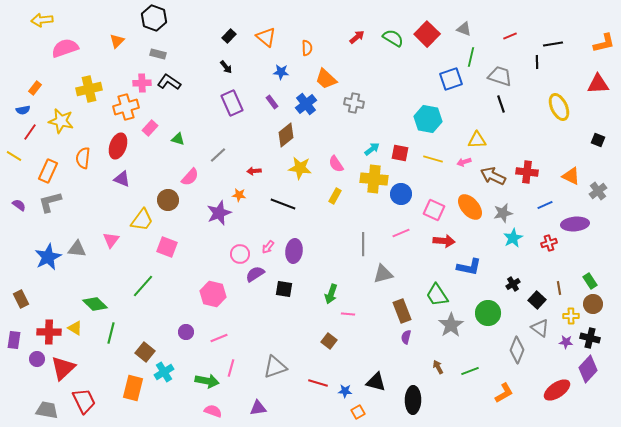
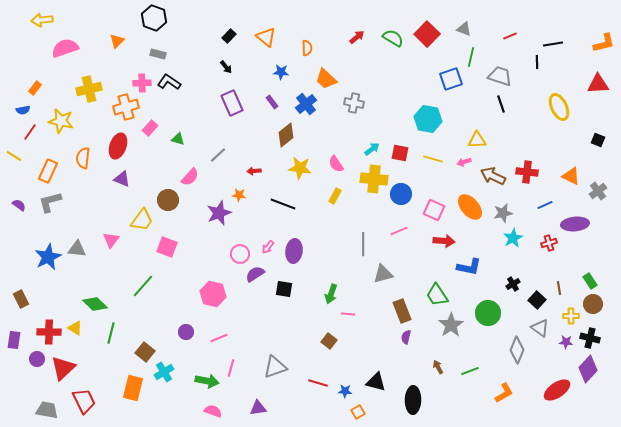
pink line at (401, 233): moved 2 px left, 2 px up
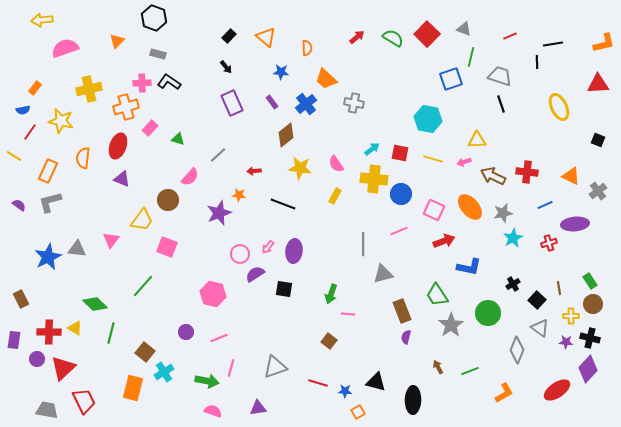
red arrow at (444, 241): rotated 25 degrees counterclockwise
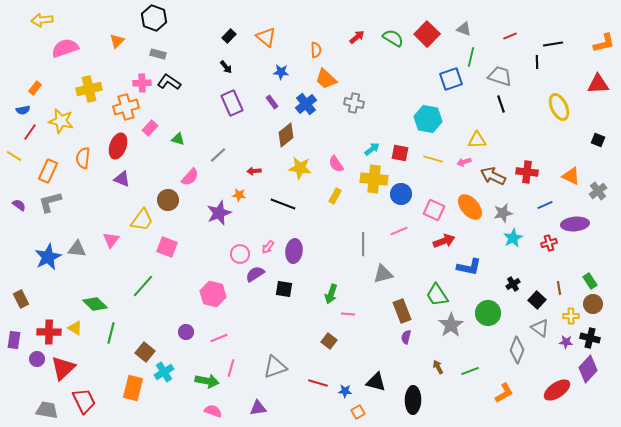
orange semicircle at (307, 48): moved 9 px right, 2 px down
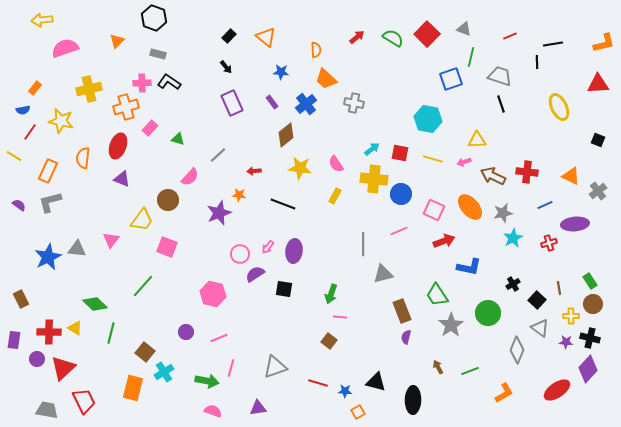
pink line at (348, 314): moved 8 px left, 3 px down
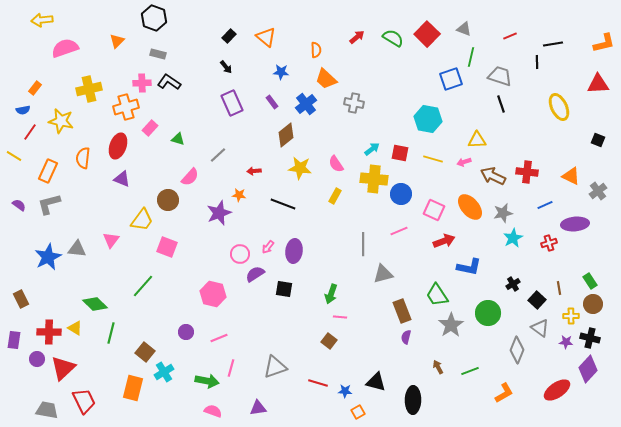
gray L-shape at (50, 202): moved 1 px left, 2 px down
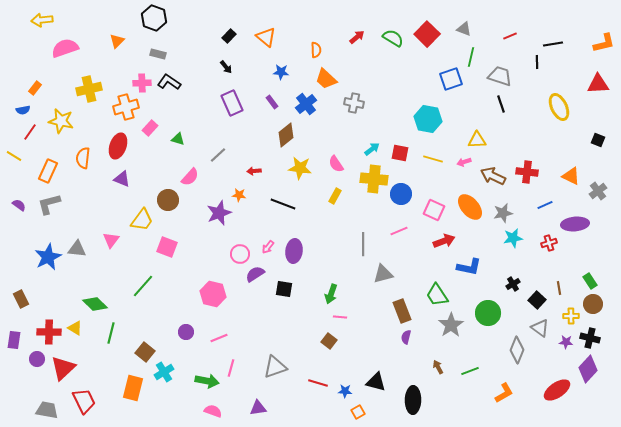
cyan star at (513, 238): rotated 18 degrees clockwise
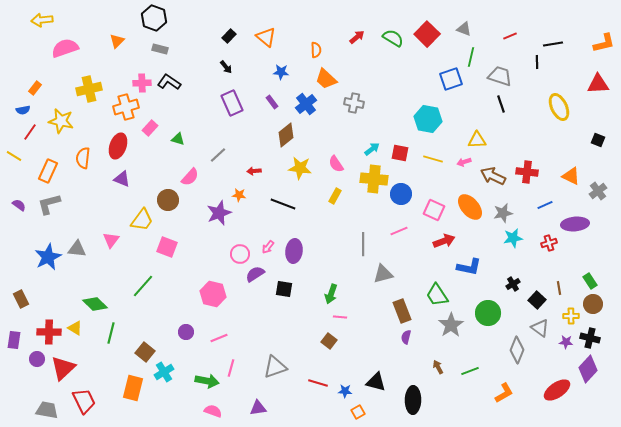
gray rectangle at (158, 54): moved 2 px right, 5 px up
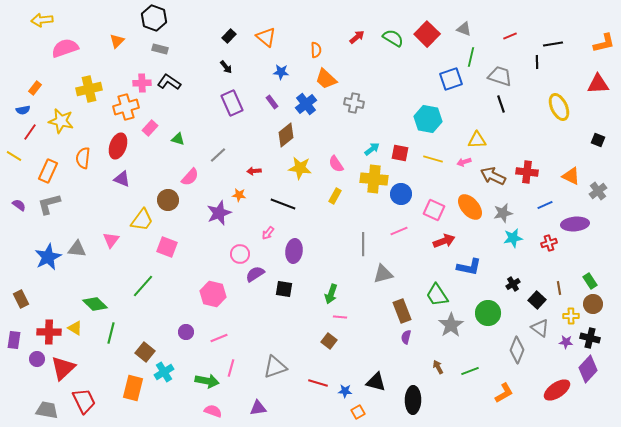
pink arrow at (268, 247): moved 14 px up
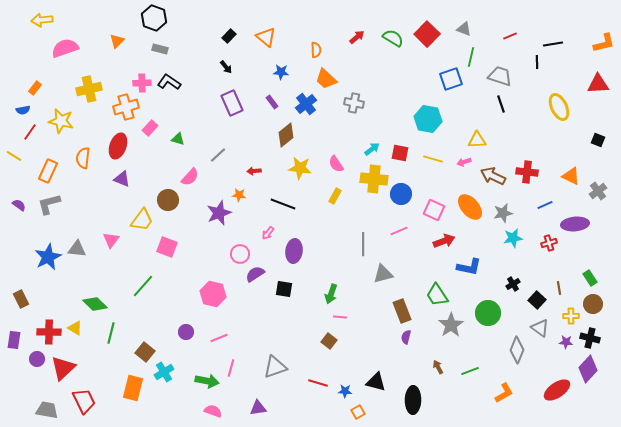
green rectangle at (590, 281): moved 3 px up
